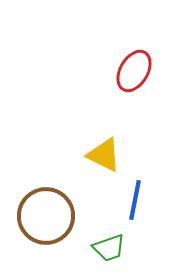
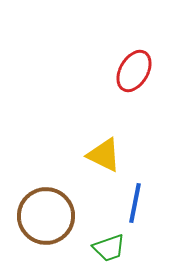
blue line: moved 3 px down
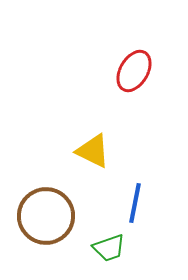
yellow triangle: moved 11 px left, 4 px up
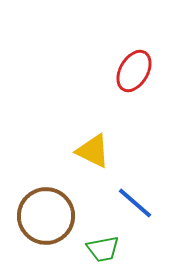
blue line: rotated 60 degrees counterclockwise
green trapezoid: moved 6 px left, 1 px down; rotated 8 degrees clockwise
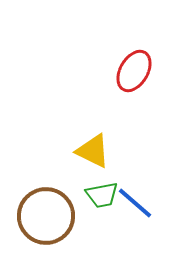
green trapezoid: moved 1 px left, 54 px up
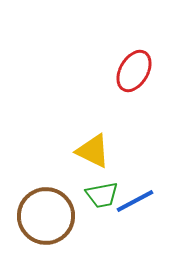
blue line: moved 2 px up; rotated 69 degrees counterclockwise
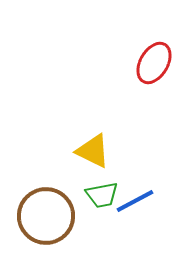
red ellipse: moved 20 px right, 8 px up
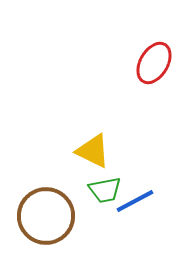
green trapezoid: moved 3 px right, 5 px up
